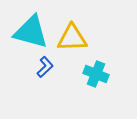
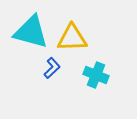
blue L-shape: moved 7 px right, 1 px down
cyan cross: moved 1 px down
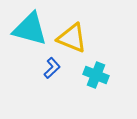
cyan triangle: moved 1 px left, 3 px up
yellow triangle: rotated 24 degrees clockwise
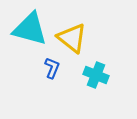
yellow triangle: rotated 16 degrees clockwise
blue L-shape: rotated 25 degrees counterclockwise
